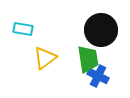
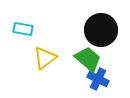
green trapezoid: rotated 40 degrees counterclockwise
blue cross: moved 3 px down
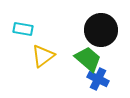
yellow triangle: moved 2 px left, 2 px up
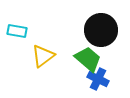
cyan rectangle: moved 6 px left, 2 px down
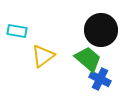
blue cross: moved 2 px right
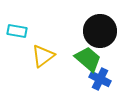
black circle: moved 1 px left, 1 px down
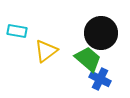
black circle: moved 1 px right, 2 px down
yellow triangle: moved 3 px right, 5 px up
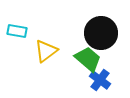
blue cross: moved 1 px down; rotated 10 degrees clockwise
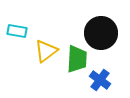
green trapezoid: moved 11 px left; rotated 52 degrees clockwise
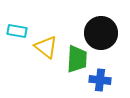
yellow triangle: moved 4 px up; rotated 45 degrees counterclockwise
blue cross: rotated 30 degrees counterclockwise
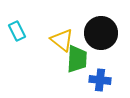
cyan rectangle: rotated 54 degrees clockwise
yellow triangle: moved 16 px right, 7 px up
